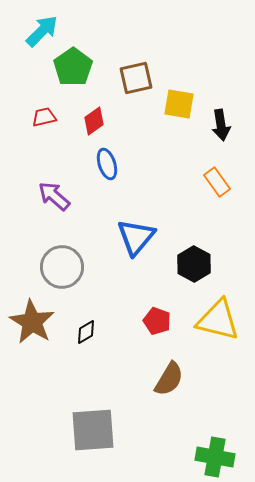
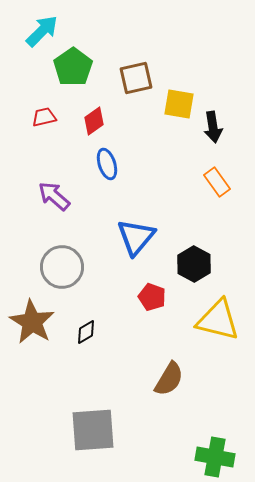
black arrow: moved 8 px left, 2 px down
red pentagon: moved 5 px left, 24 px up
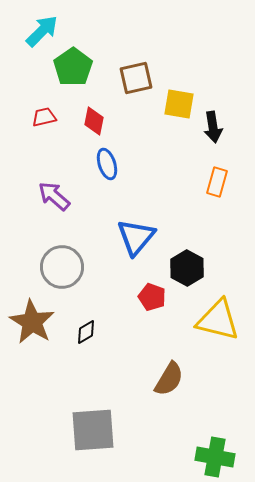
red diamond: rotated 44 degrees counterclockwise
orange rectangle: rotated 52 degrees clockwise
black hexagon: moved 7 px left, 4 px down
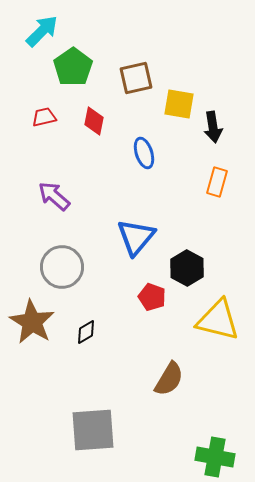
blue ellipse: moved 37 px right, 11 px up
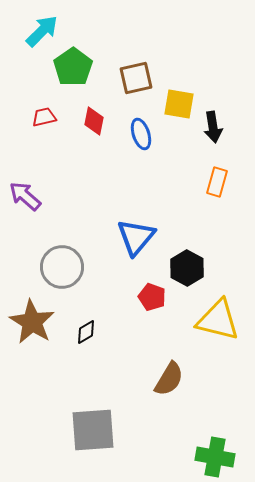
blue ellipse: moved 3 px left, 19 px up
purple arrow: moved 29 px left
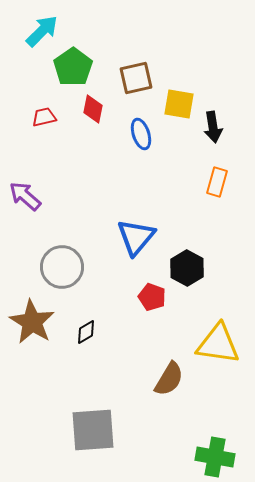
red diamond: moved 1 px left, 12 px up
yellow triangle: moved 24 px down; rotated 6 degrees counterclockwise
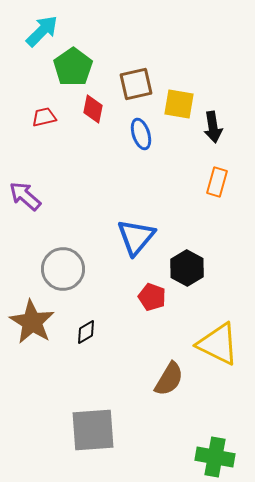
brown square: moved 6 px down
gray circle: moved 1 px right, 2 px down
yellow triangle: rotated 18 degrees clockwise
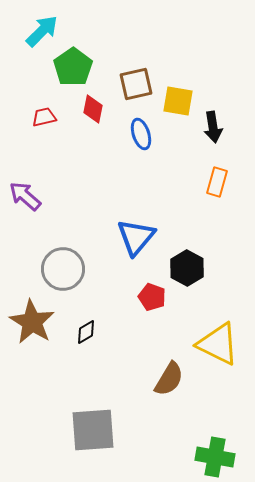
yellow square: moved 1 px left, 3 px up
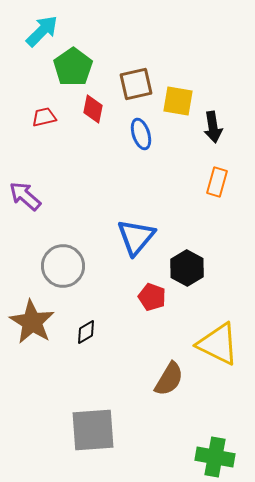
gray circle: moved 3 px up
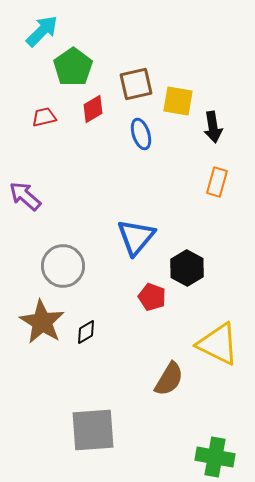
red diamond: rotated 48 degrees clockwise
brown star: moved 10 px right
